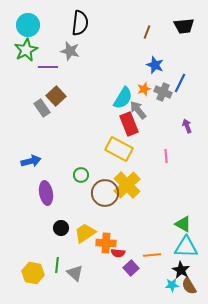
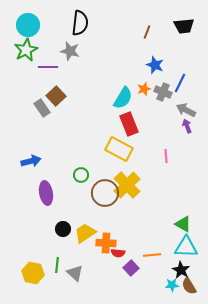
gray arrow: moved 48 px right; rotated 24 degrees counterclockwise
black circle: moved 2 px right, 1 px down
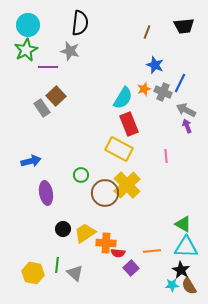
orange line: moved 4 px up
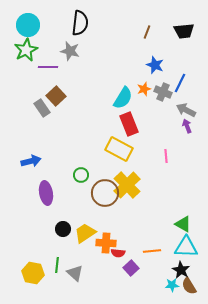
black trapezoid: moved 5 px down
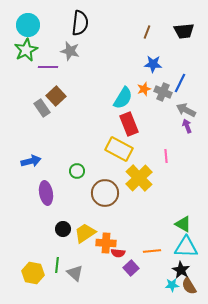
blue star: moved 2 px left, 1 px up; rotated 18 degrees counterclockwise
green circle: moved 4 px left, 4 px up
yellow cross: moved 12 px right, 7 px up
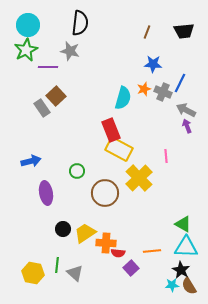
cyan semicircle: rotated 15 degrees counterclockwise
red rectangle: moved 18 px left, 6 px down
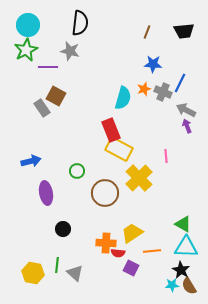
brown square: rotated 18 degrees counterclockwise
yellow trapezoid: moved 47 px right
purple square: rotated 21 degrees counterclockwise
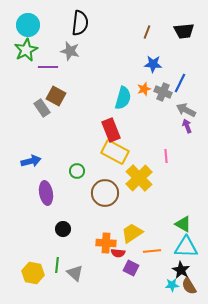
yellow rectangle: moved 4 px left, 3 px down
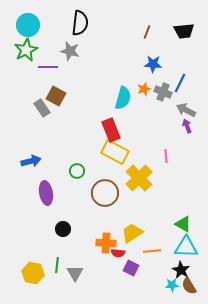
gray triangle: rotated 18 degrees clockwise
